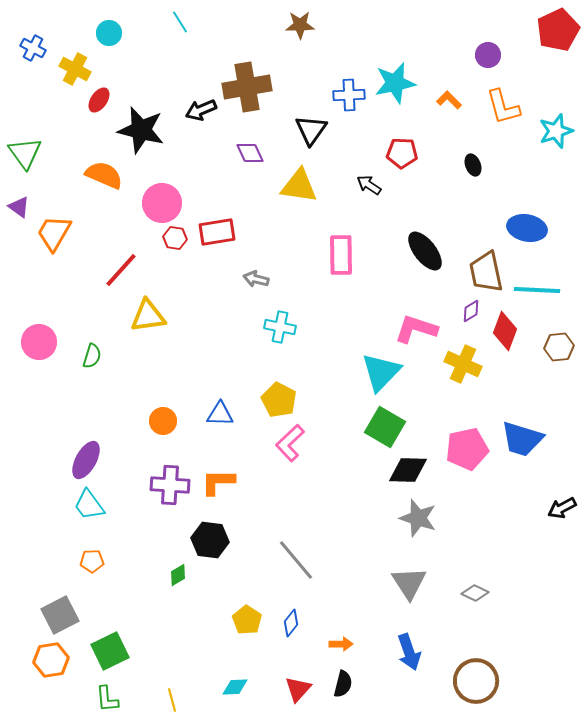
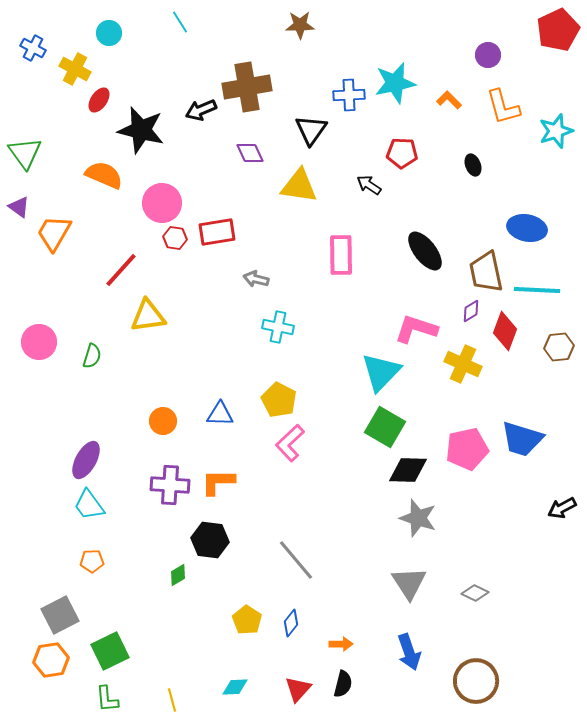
cyan cross at (280, 327): moved 2 px left
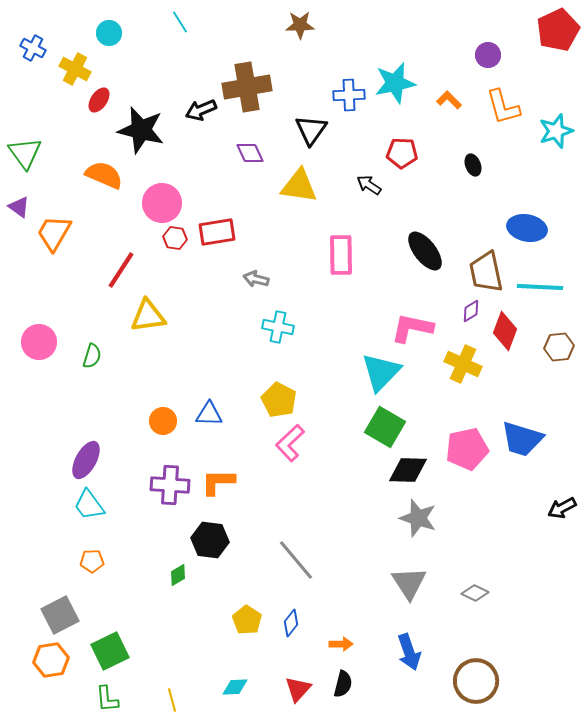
red line at (121, 270): rotated 9 degrees counterclockwise
cyan line at (537, 290): moved 3 px right, 3 px up
pink L-shape at (416, 329): moved 4 px left, 1 px up; rotated 6 degrees counterclockwise
blue triangle at (220, 414): moved 11 px left
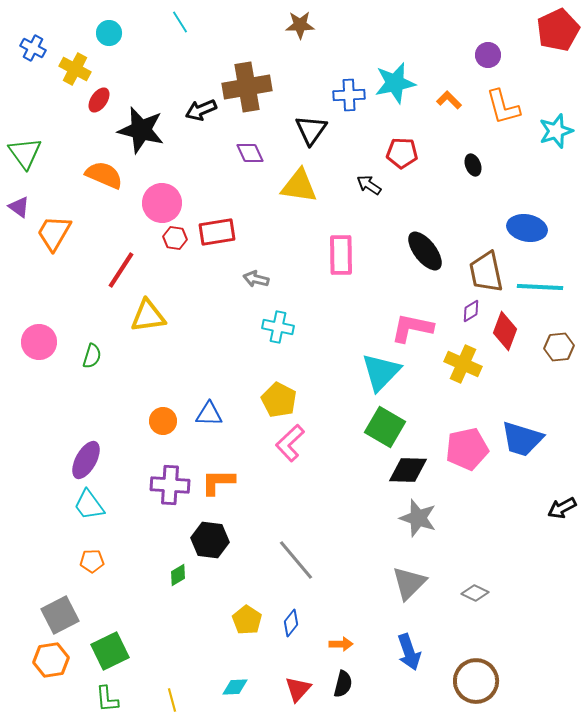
gray triangle at (409, 583): rotated 18 degrees clockwise
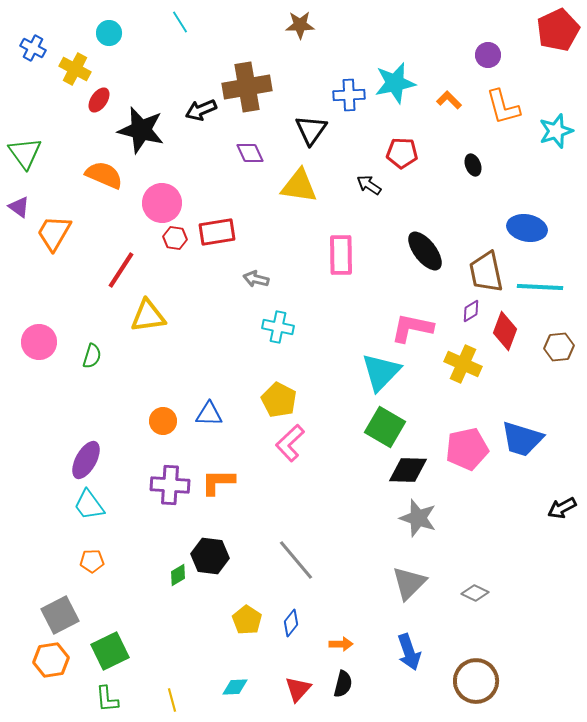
black hexagon at (210, 540): moved 16 px down
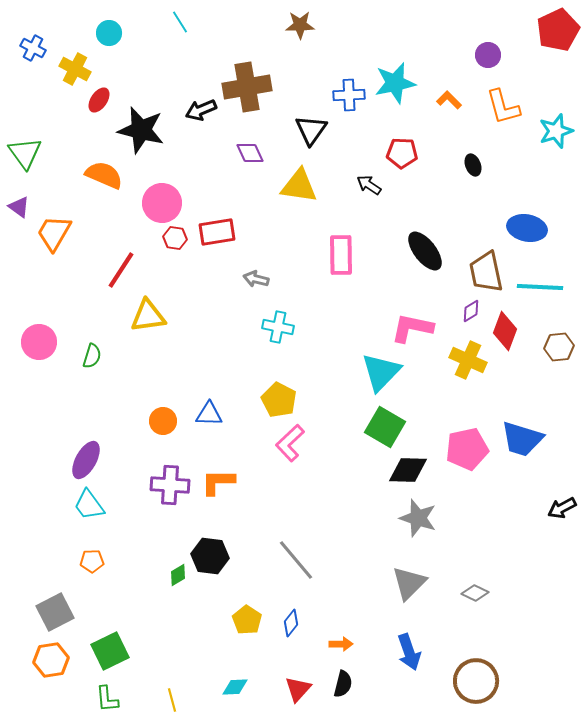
yellow cross at (463, 364): moved 5 px right, 4 px up
gray square at (60, 615): moved 5 px left, 3 px up
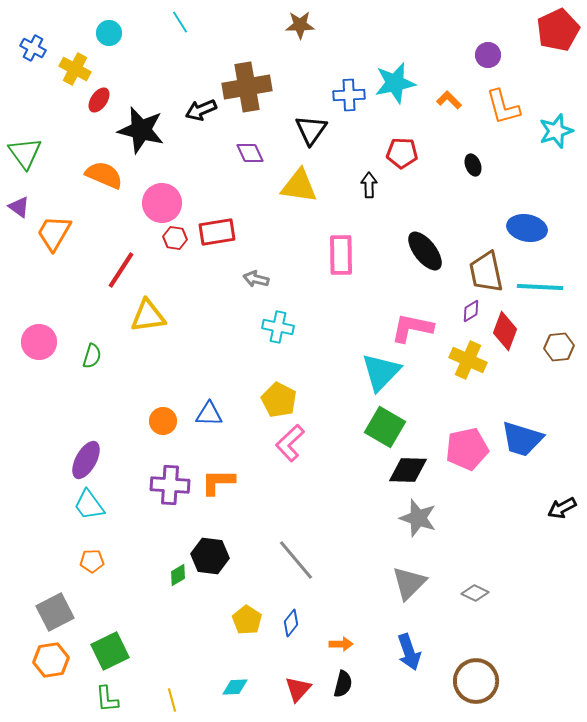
black arrow at (369, 185): rotated 55 degrees clockwise
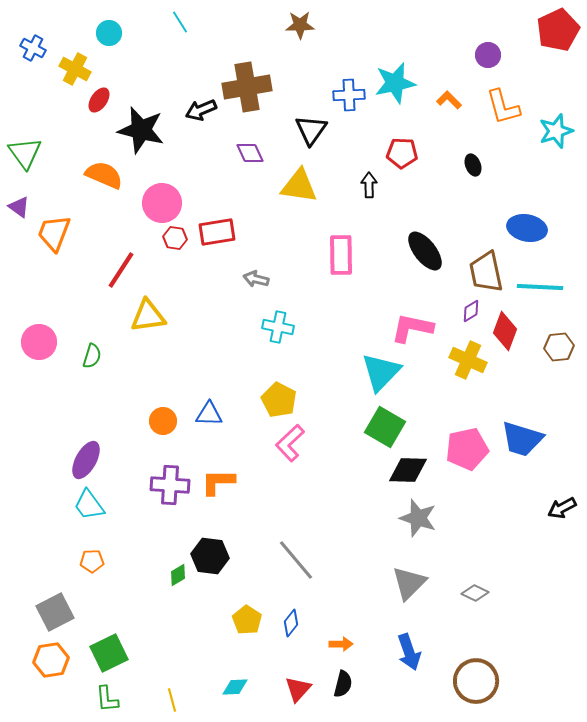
orange trapezoid at (54, 233): rotated 9 degrees counterclockwise
green square at (110, 651): moved 1 px left, 2 px down
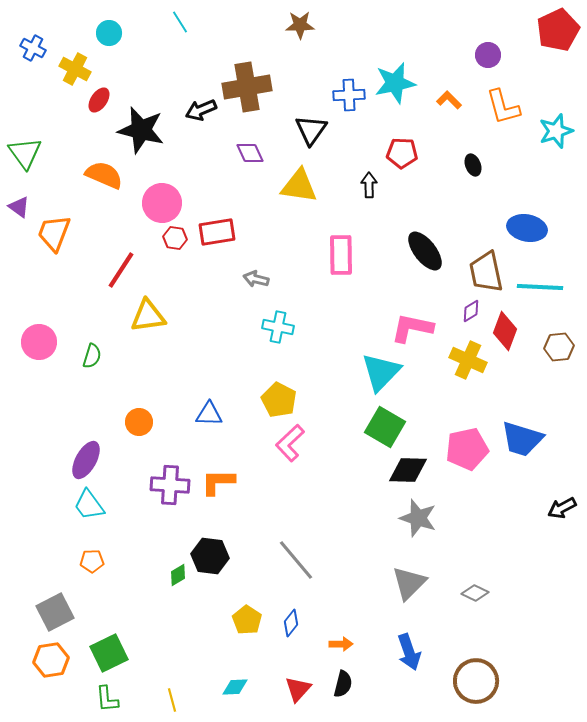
orange circle at (163, 421): moved 24 px left, 1 px down
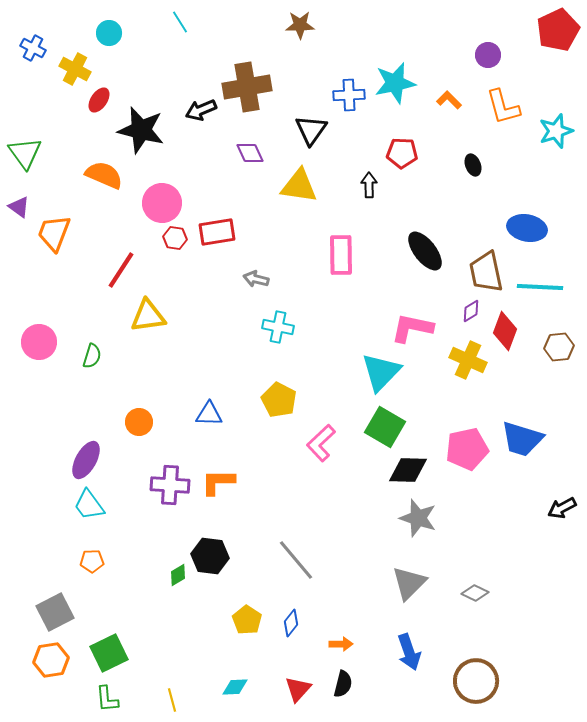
pink L-shape at (290, 443): moved 31 px right
